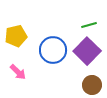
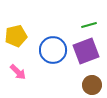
purple square: moved 1 px left; rotated 24 degrees clockwise
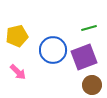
green line: moved 3 px down
yellow pentagon: moved 1 px right
purple square: moved 2 px left, 6 px down
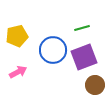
green line: moved 7 px left
pink arrow: rotated 72 degrees counterclockwise
brown circle: moved 3 px right
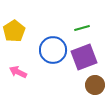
yellow pentagon: moved 3 px left, 5 px up; rotated 20 degrees counterclockwise
pink arrow: rotated 126 degrees counterclockwise
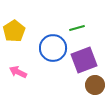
green line: moved 5 px left
blue circle: moved 2 px up
purple square: moved 3 px down
